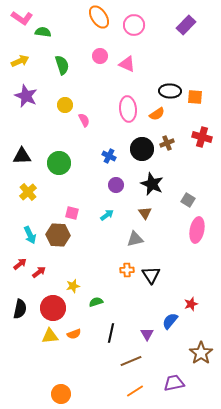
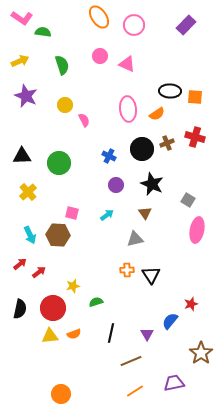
red cross at (202, 137): moved 7 px left
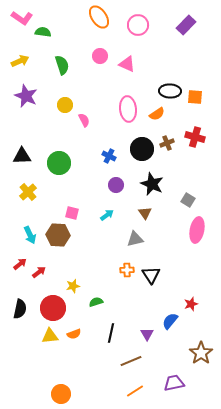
pink circle at (134, 25): moved 4 px right
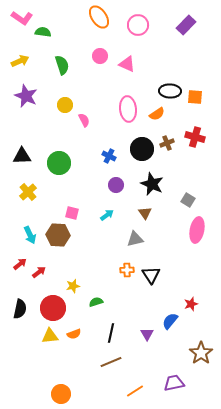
brown line at (131, 361): moved 20 px left, 1 px down
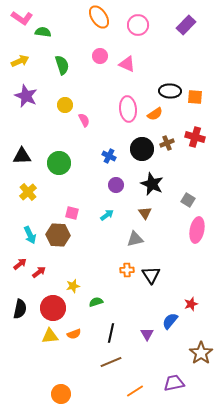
orange semicircle at (157, 114): moved 2 px left
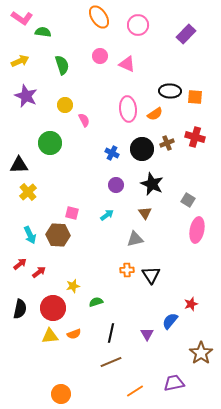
purple rectangle at (186, 25): moved 9 px down
black triangle at (22, 156): moved 3 px left, 9 px down
blue cross at (109, 156): moved 3 px right, 3 px up
green circle at (59, 163): moved 9 px left, 20 px up
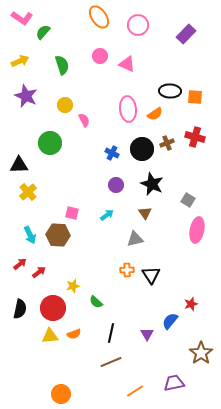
green semicircle at (43, 32): rotated 56 degrees counterclockwise
green semicircle at (96, 302): rotated 120 degrees counterclockwise
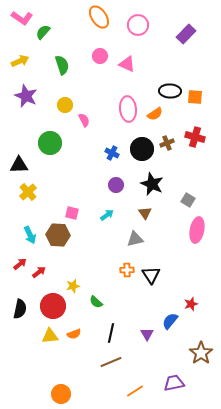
red circle at (53, 308): moved 2 px up
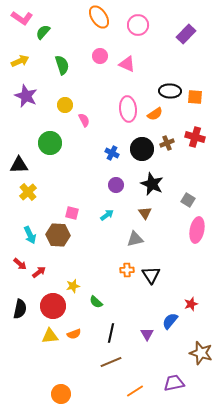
red arrow at (20, 264): rotated 80 degrees clockwise
brown star at (201, 353): rotated 20 degrees counterclockwise
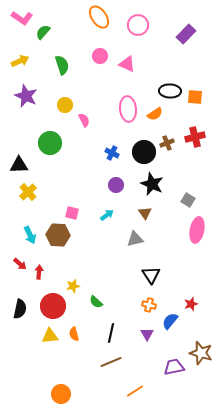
red cross at (195, 137): rotated 30 degrees counterclockwise
black circle at (142, 149): moved 2 px right, 3 px down
orange cross at (127, 270): moved 22 px right, 35 px down; rotated 16 degrees clockwise
red arrow at (39, 272): rotated 48 degrees counterclockwise
orange semicircle at (74, 334): rotated 96 degrees clockwise
purple trapezoid at (174, 383): moved 16 px up
